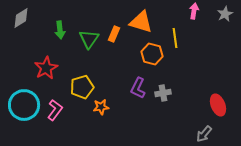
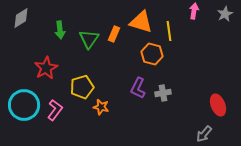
yellow line: moved 6 px left, 7 px up
orange star: rotated 21 degrees clockwise
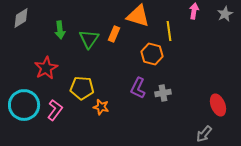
orange triangle: moved 3 px left, 6 px up
yellow pentagon: moved 1 px down; rotated 20 degrees clockwise
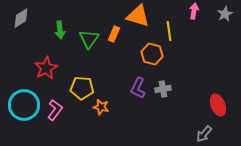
gray cross: moved 4 px up
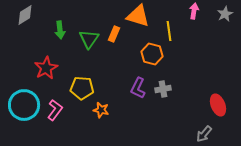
gray diamond: moved 4 px right, 3 px up
orange star: moved 3 px down
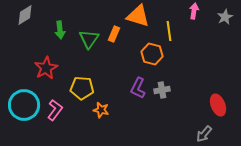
gray star: moved 3 px down
gray cross: moved 1 px left, 1 px down
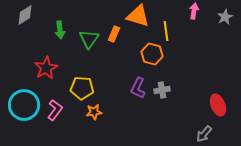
yellow line: moved 3 px left
orange star: moved 7 px left, 2 px down; rotated 21 degrees counterclockwise
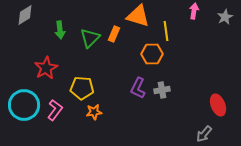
green triangle: moved 1 px right, 1 px up; rotated 10 degrees clockwise
orange hexagon: rotated 15 degrees counterclockwise
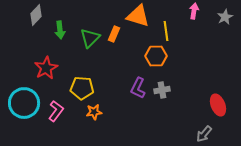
gray diamond: moved 11 px right; rotated 15 degrees counterclockwise
orange hexagon: moved 4 px right, 2 px down
cyan circle: moved 2 px up
pink L-shape: moved 1 px right, 1 px down
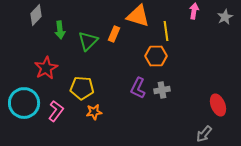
green triangle: moved 2 px left, 3 px down
